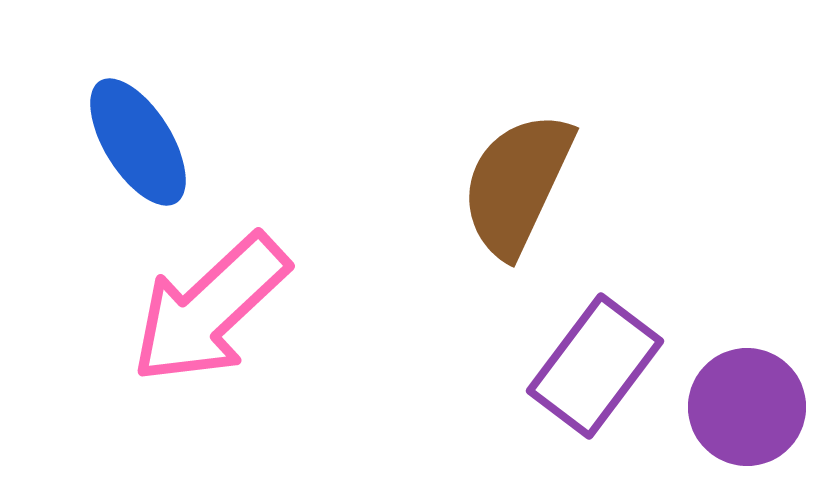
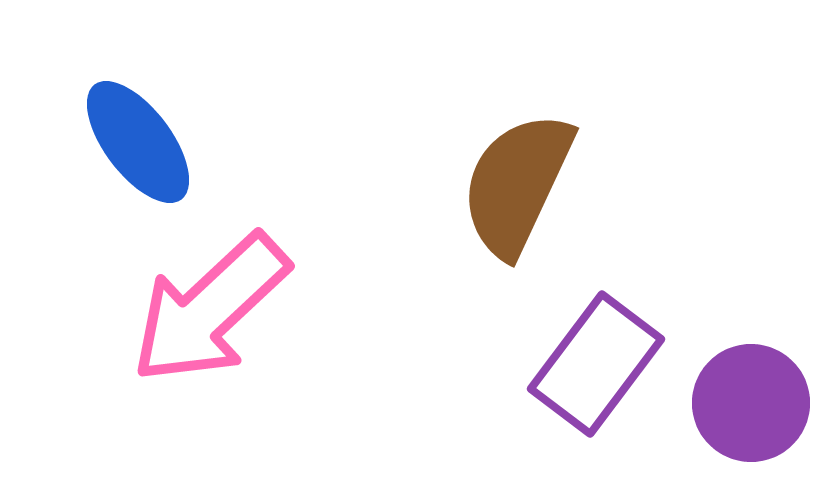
blue ellipse: rotated 5 degrees counterclockwise
purple rectangle: moved 1 px right, 2 px up
purple circle: moved 4 px right, 4 px up
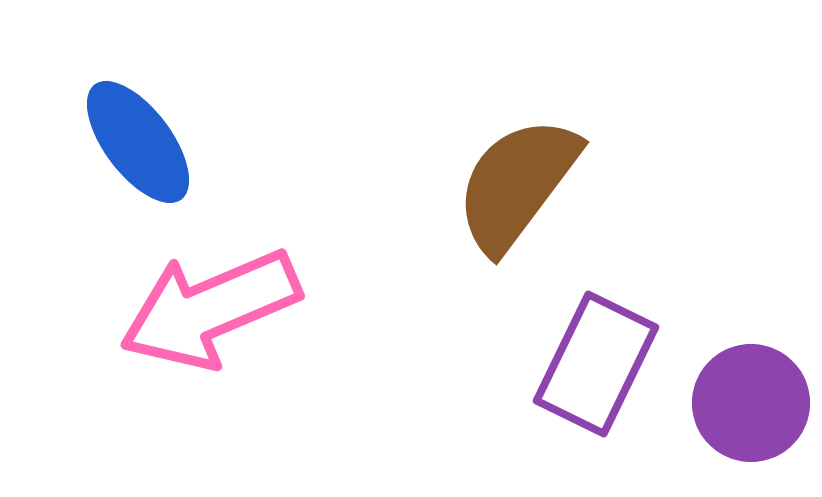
brown semicircle: rotated 12 degrees clockwise
pink arrow: rotated 20 degrees clockwise
purple rectangle: rotated 11 degrees counterclockwise
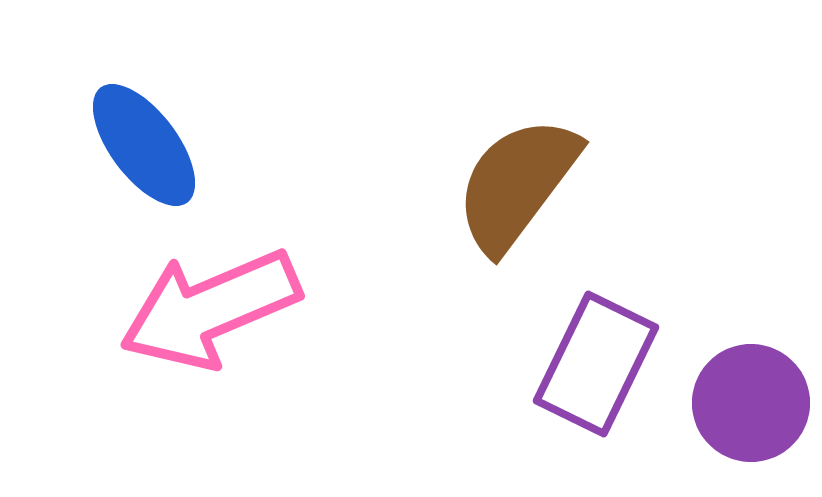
blue ellipse: moved 6 px right, 3 px down
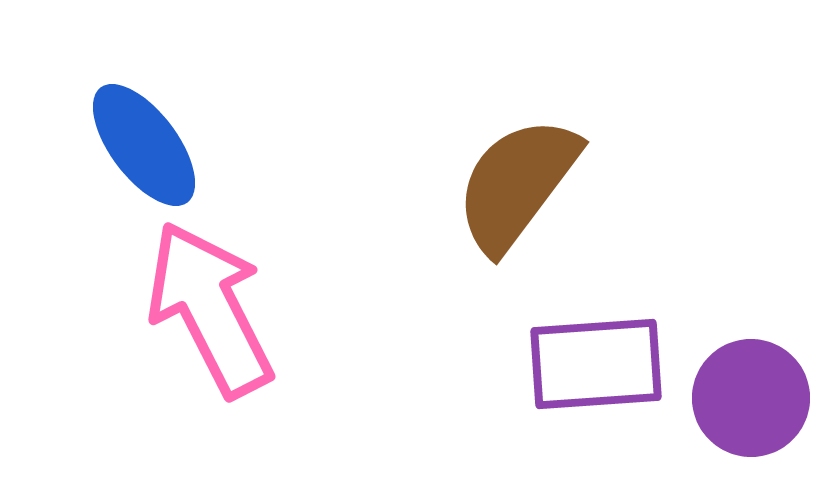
pink arrow: rotated 86 degrees clockwise
purple rectangle: rotated 60 degrees clockwise
purple circle: moved 5 px up
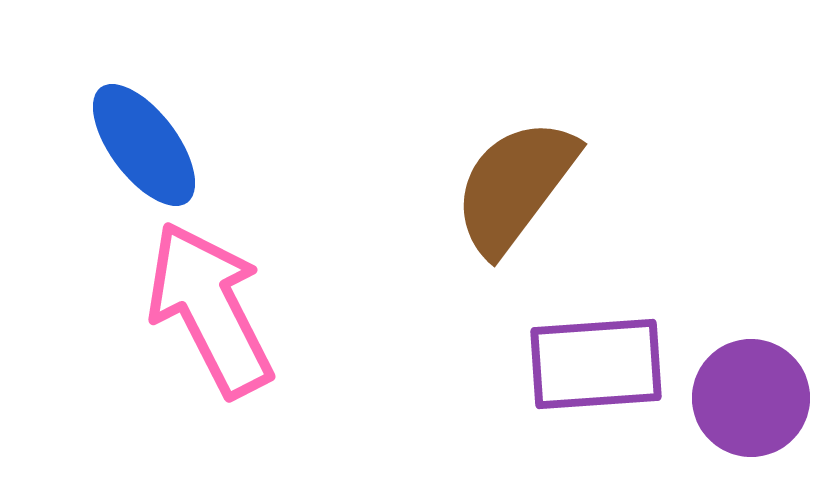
brown semicircle: moved 2 px left, 2 px down
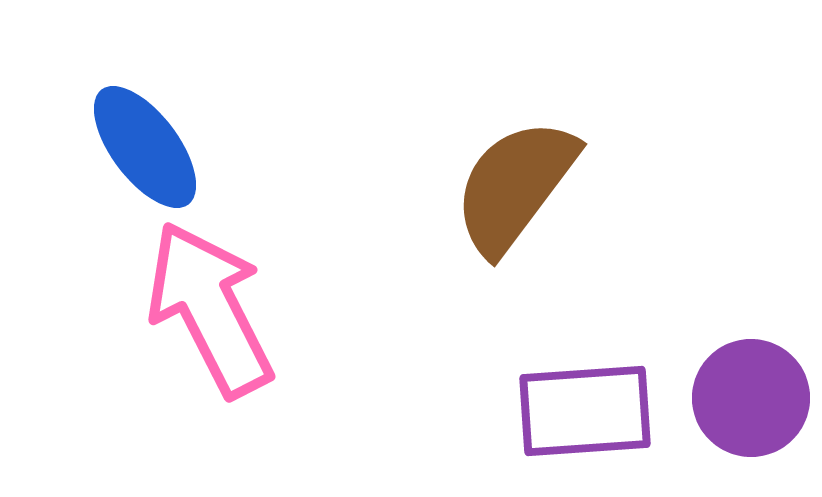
blue ellipse: moved 1 px right, 2 px down
purple rectangle: moved 11 px left, 47 px down
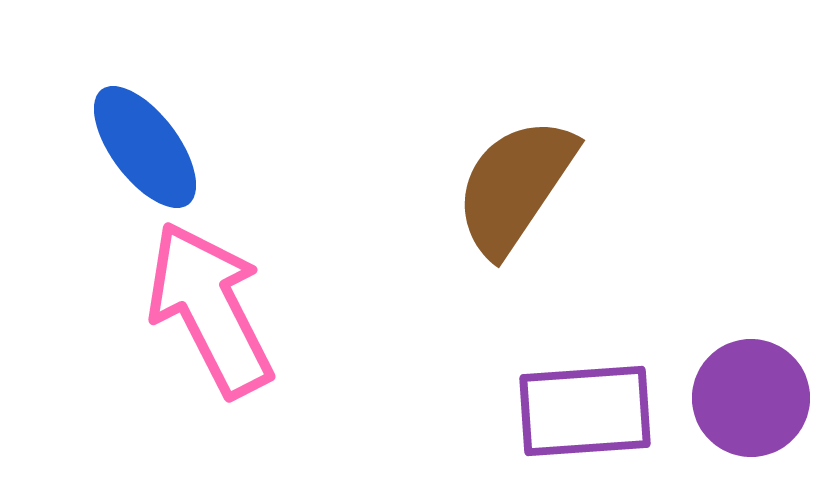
brown semicircle: rotated 3 degrees counterclockwise
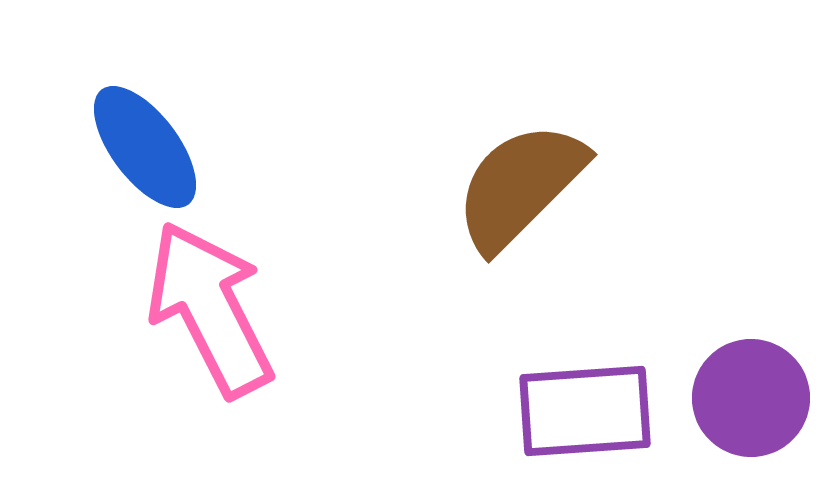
brown semicircle: moved 5 px right; rotated 11 degrees clockwise
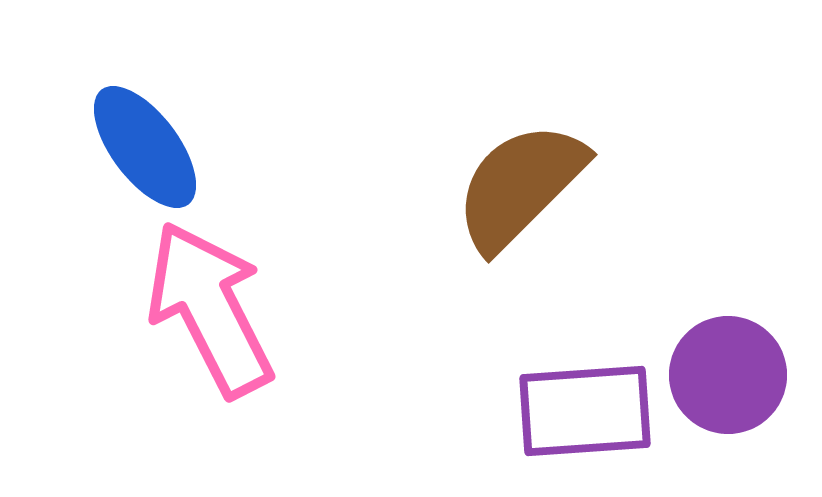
purple circle: moved 23 px left, 23 px up
